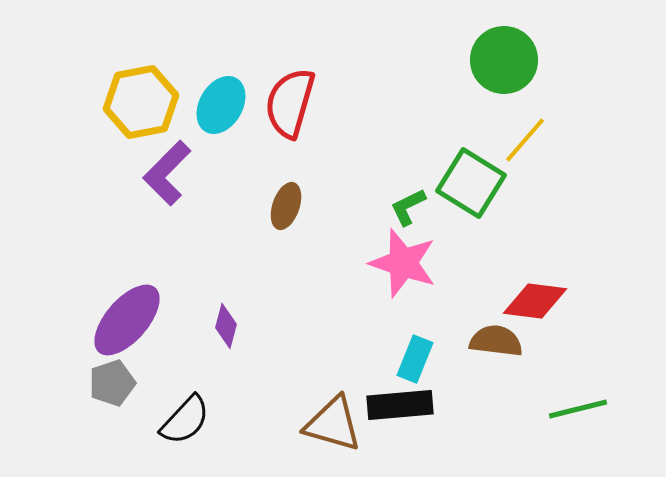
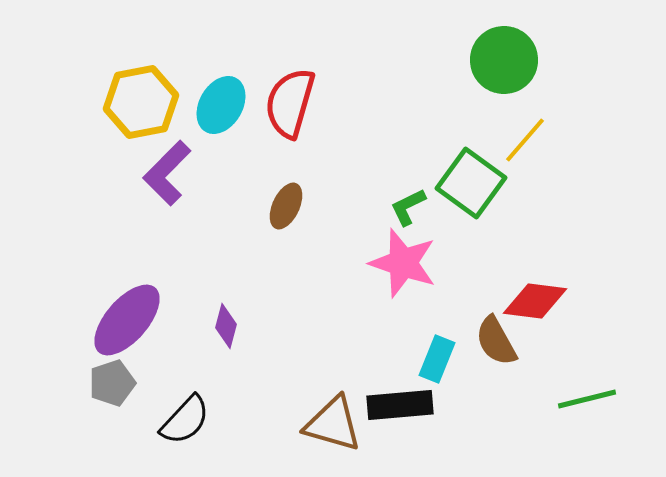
green square: rotated 4 degrees clockwise
brown ellipse: rotated 6 degrees clockwise
brown semicircle: rotated 126 degrees counterclockwise
cyan rectangle: moved 22 px right
green line: moved 9 px right, 10 px up
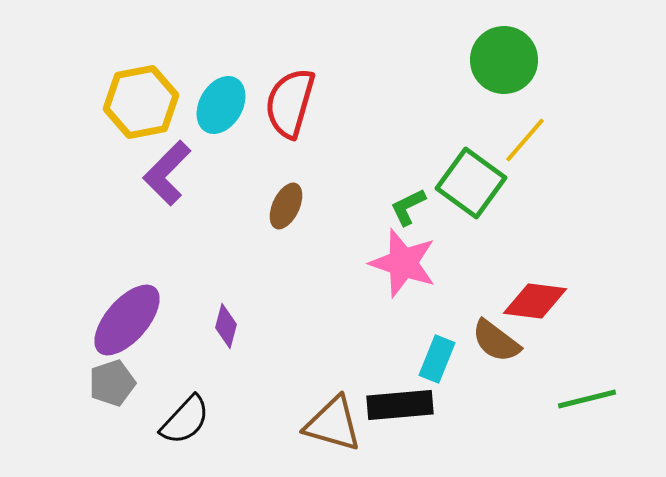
brown semicircle: rotated 24 degrees counterclockwise
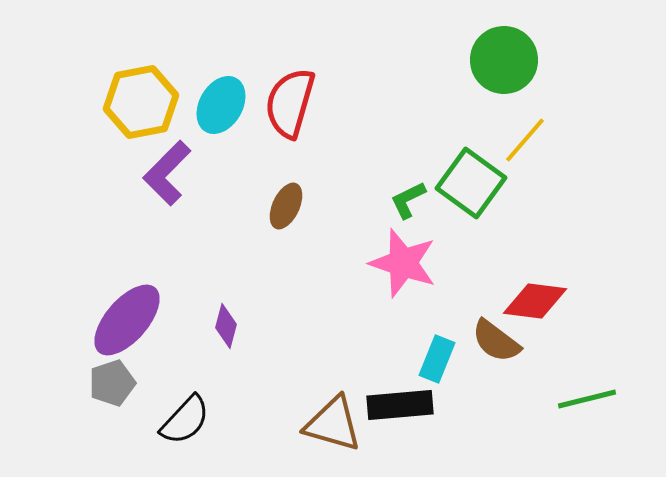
green L-shape: moved 7 px up
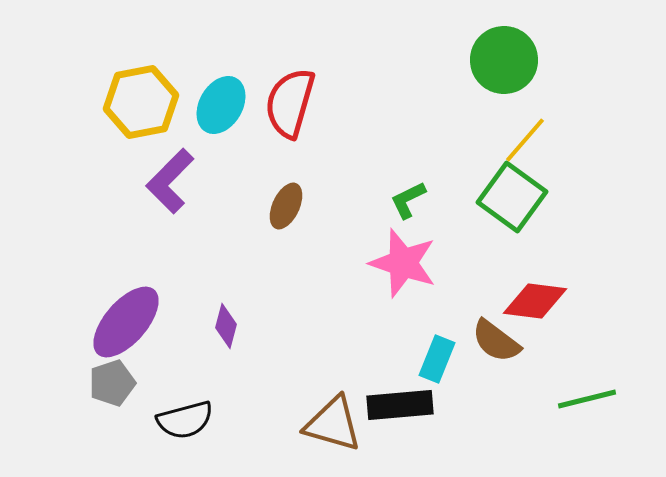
purple L-shape: moved 3 px right, 8 px down
green square: moved 41 px right, 14 px down
purple ellipse: moved 1 px left, 2 px down
black semicircle: rotated 32 degrees clockwise
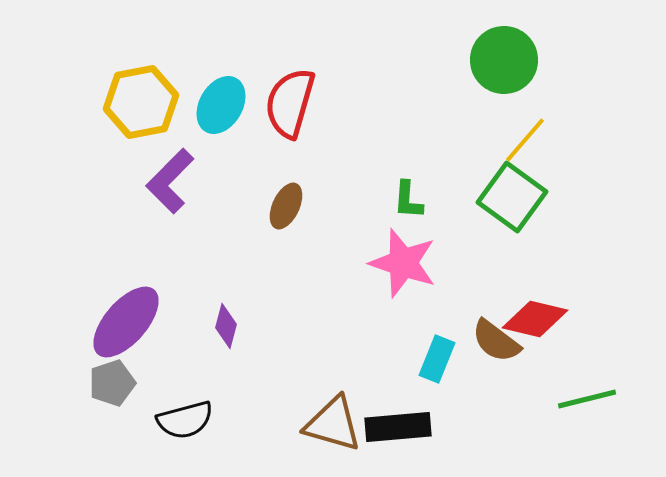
green L-shape: rotated 60 degrees counterclockwise
red diamond: moved 18 px down; rotated 6 degrees clockwise
black rectangle: moved 2 px left, 22 px down
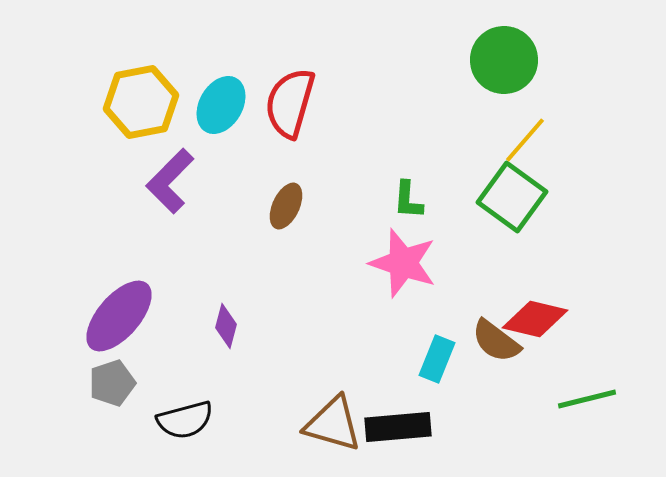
purple ellipse: moved 7 px left, 6 px up
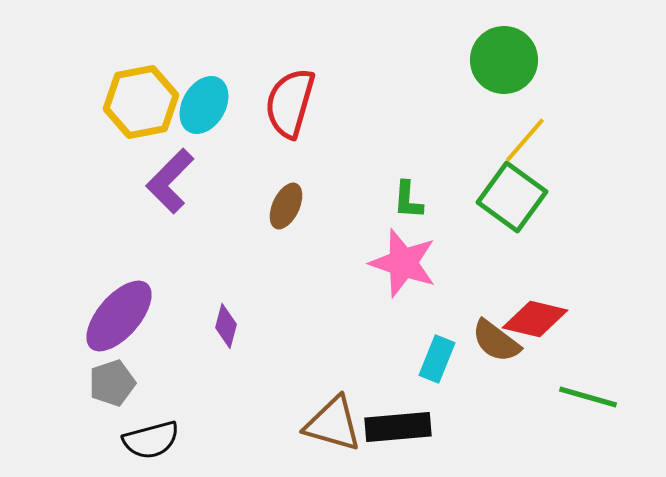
cyan ellipse: moved 17 px left
green line: moved 1 px right, 2 px up; rotated 30 degrees clockwise
black semicircle: moved 34 px left, 20 px down
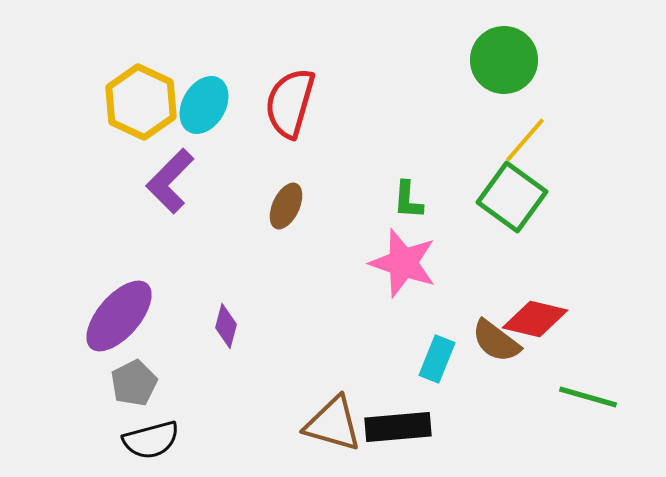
yellow hexagon: rotated 24 degrees counterclockwise
gray pentagon: moved 22 px right; rotated 9 degrees counterclockwise
